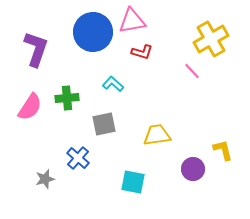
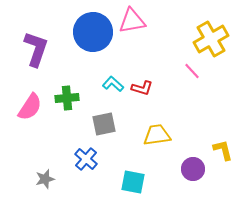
red L-shape: moved 36 px down
blue cross: moved 8 px right, 1 px down
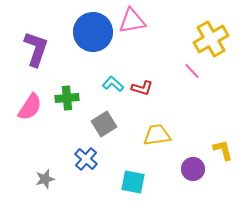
gray square: rotated 20 degrees counterclockwise
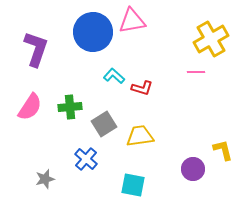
pink line: moved 4 px right, 1 px down; rotated 48 degrees counterclockwise
cyan L-shape: moved 1 px right, 8 px up
green cross: moved 3 px right, 9 px down
yellow trapezoid: moved 17 px left, 1 px down
cyan square: moved 3 px down
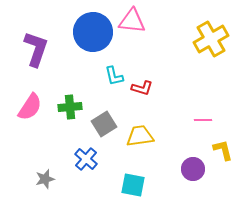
pink triangle: rotated 16 degrees clockwise
pink line: moved 7 px right, 48 px down
cyan L-shape: rotated 145 degrees counterclockwise
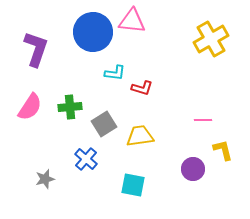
cyan L-shape: moved 1 px right, 3 px up; rotated 70 degrees counterclockwise
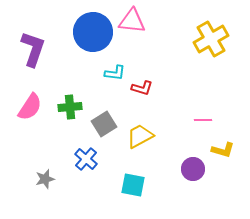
purple L-shape: moved 3 px left
yellow trapezoid: rotated 20 degrees counterclockwise
yellow L-shape: rotated 120 degrees clockwise
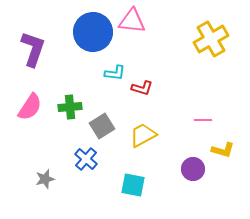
gray square: moved 2 px left, 2 px down
yellow trapezoid: moved 3 px right, 1 px up
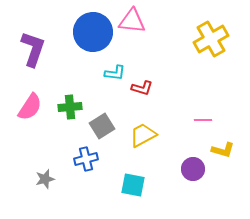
blue cross: rotated 35 degrees clockwise
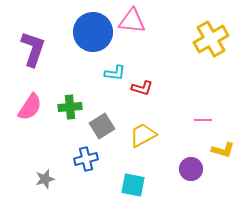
purple circle: moved 2 px left
